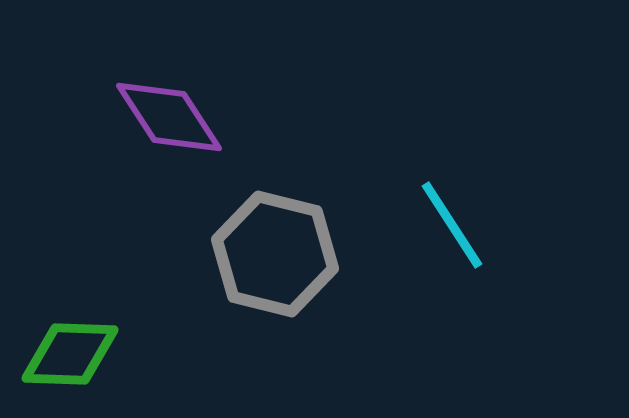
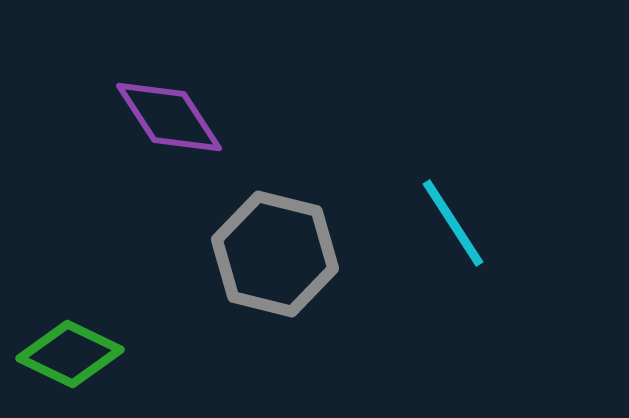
cyan line: moved 1 px right, 2 px up
green diamond: rotated 24 degrees clockwise
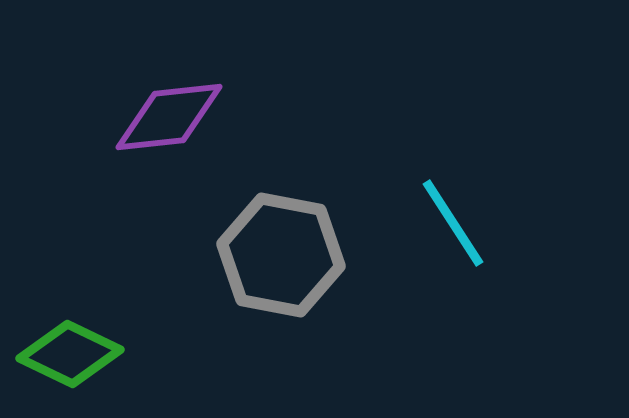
purple diamond: rotated 63 degrees counterclockwise
gray hexagon: moved 6 px right, 1 px down; rotated 3 degrees counterclockwise
